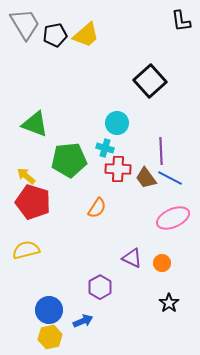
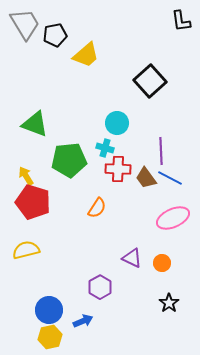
yellow trapezoid: moved 20 px down
yellow arrow: rotated 18 degrees clockwise
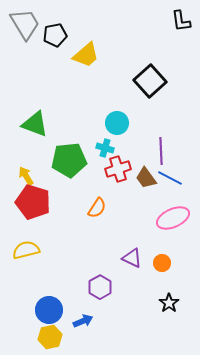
red cross: rotated 20 degrees counterclockwise
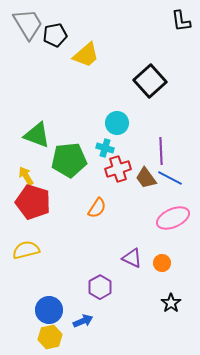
gray trapezoid: moved 3 px right
green triangle: moved 2 px right, 11 px down
black star: moved 2 px right
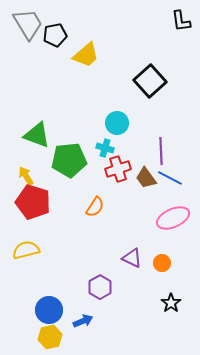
orange semicircle: moved 2 px left, 1 px up
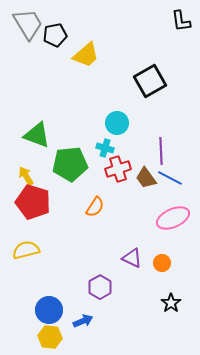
black square: rotated 12 degrees clockwise
green pentagon: moved 1 px right, 4 px down
yellow hexagon: rotated 20 degrees clockwise
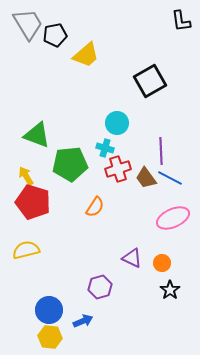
purple hexagon: rotated 15 degrees clockwise
black star: moved 1 px left, 13 px up
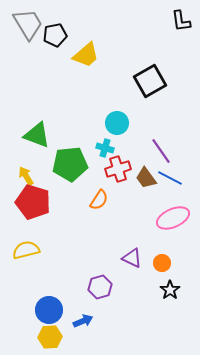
purple line: rotated 32 degrees counterclockwise
orange semicircle: moved 4 px right, 7 px up
yellow hexagon: rotated 10 degrees counterclockwise
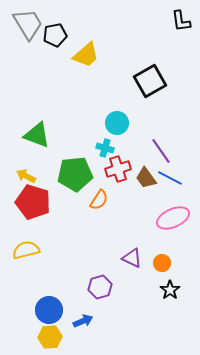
green pentagon: moved 5 px right, 10 px down
yellow arrow: rotated 30 degrees counterclockwise
